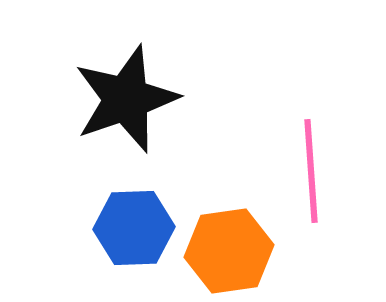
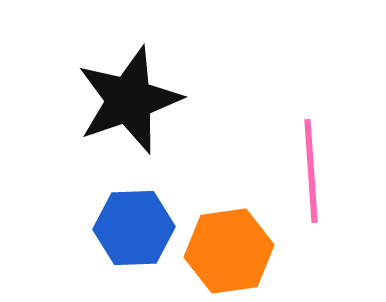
black star: moved 3 px right, 1 px down
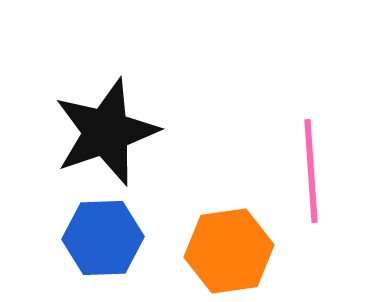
black star: moved 23 px left, 32 px down
blue hexagon: moved 31 px left, 10 px down
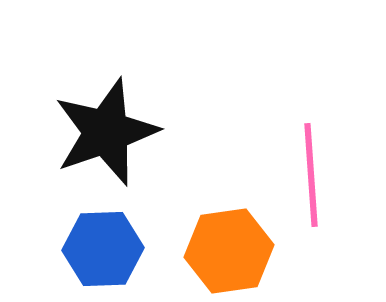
pink line: moved 4 px down
blue hexagon: moved 11 px down
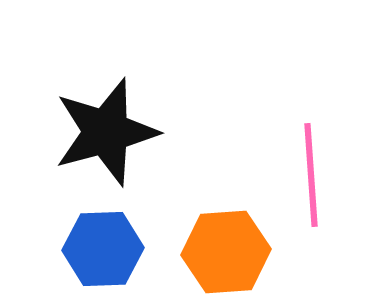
black star: rotated 4 degrees clockwise
orange hexagon: moved 3 px left, 1 px down; rotated 4 degrees clockwise
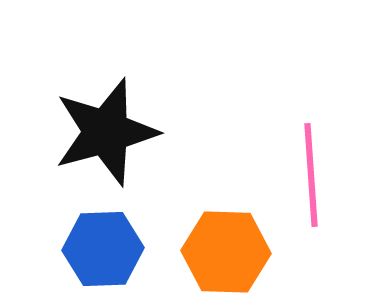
orange hexagon: rotated 6 degrees clockwise
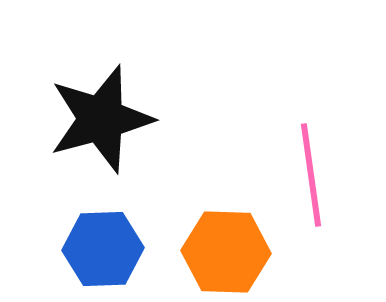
black star: moved 5 px left, 13 px up
pink line: rotated 4 degrees counterclockwise
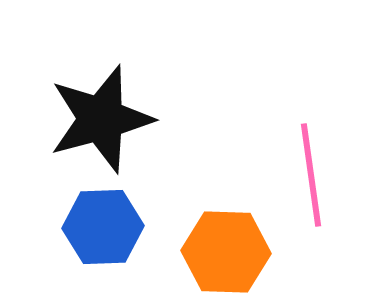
blue hexagon: moved 22 px up
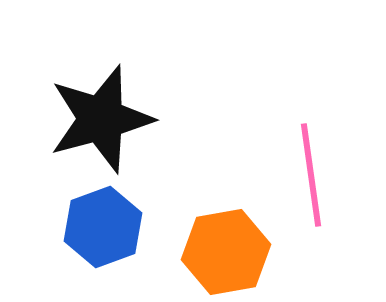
blue hexagon: rotated 18 degrees counterclockwise
orange hexagon: rotated 12 degrees counterclockwise
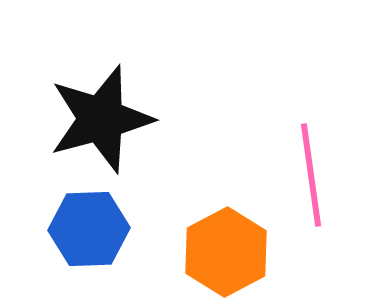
blue hexagon: moved 14 px left, 2 px down; rotated 18 degrees clockwise
orange hexagon: rotated 18 degrees counterclockwise
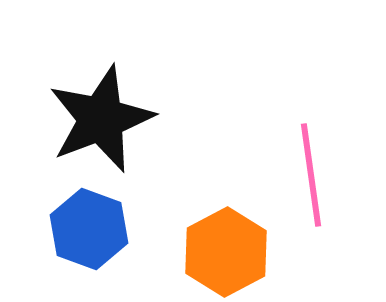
black star: rotated 6 degrees counterclockwise
blue hexagon: rotated 22 degrees clockwise
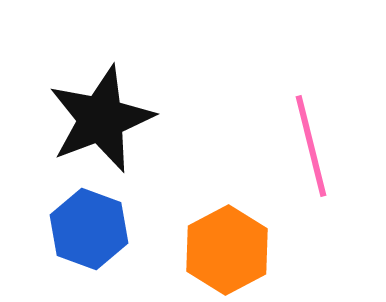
pink line: moved 29 px up; rotated 6 degrees counterclockwise
orange hexagon: moved 1 px right, 2 px up
